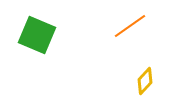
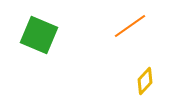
green square: moved 2 px right
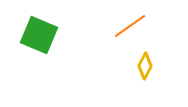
yellow diamond: moved 15 px up; rotated 16 degrees counterclockwise
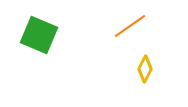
yellow diamond: moved 3 px down
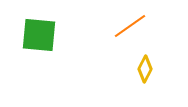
green square: rotated 18 degrees counterclockwise
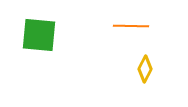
orange line: moved 1 px right; rotated 36 degrees clockwise
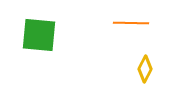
orange line: moved 3 px up
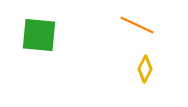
orange line: moved 6 px right, 2 px down; rotated 24 degrees clockwise
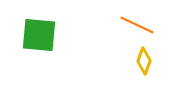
yellow diamond: moved 1 px left, 8 px up; rotated 8 degrees counterclockwise
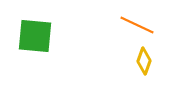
green square: moved 4 px left, 1 px down
